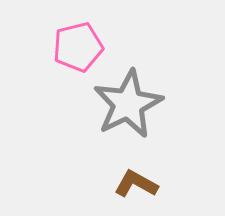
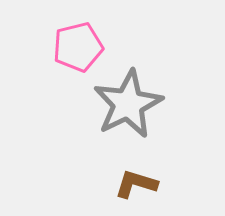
brown L-shape: rotated 12 degrees counterclockwise
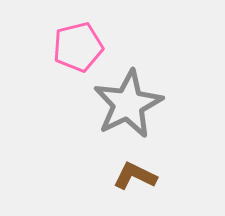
brown L-shape: moved 1 px left, 8 px up; rotated 9 degrees clockwise
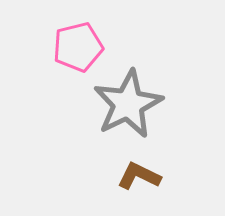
brown L-shape: moved 4 px right
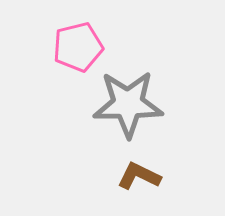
gray star: rotated 26 degrees clockwise
